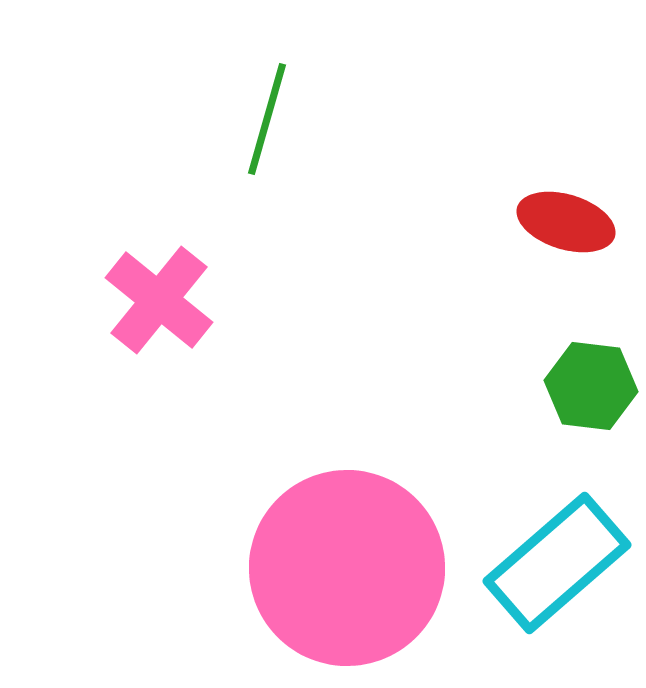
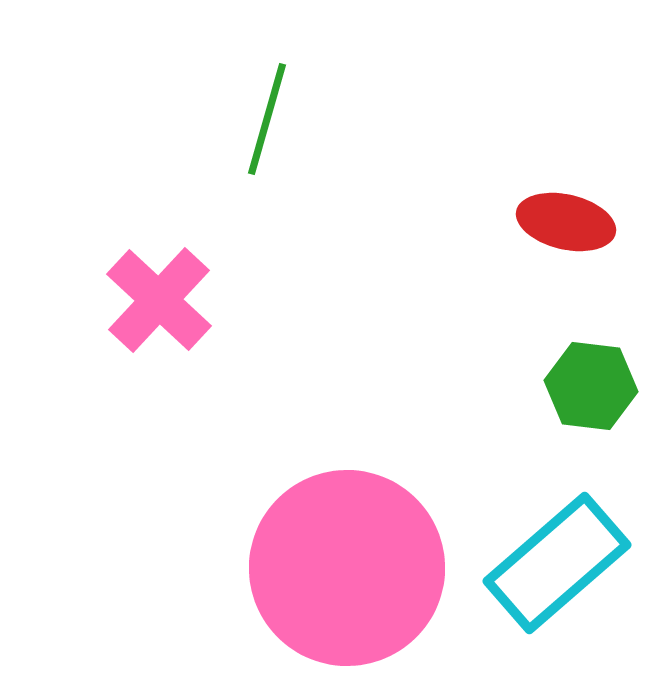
red ellipse: rotated 4 degrees counterclockwise
pink cross: rotated 4 degrees clockwise
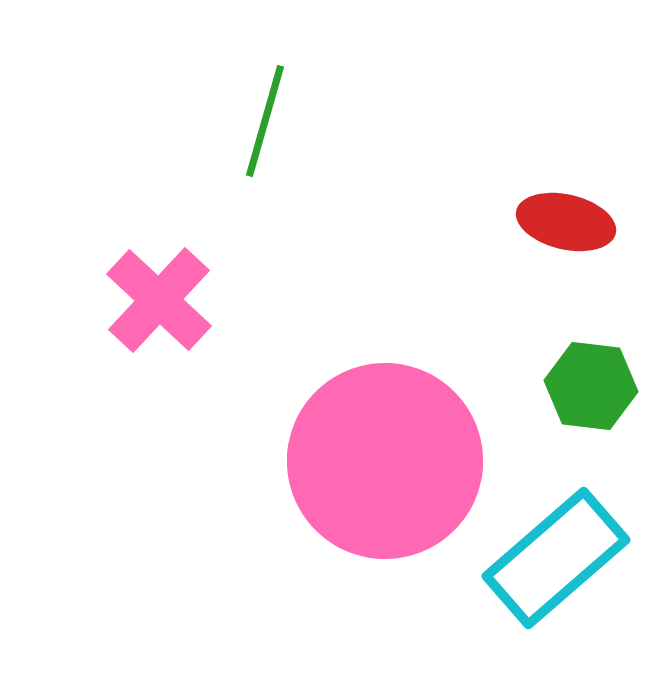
green line: moved 2 px left, 2 px down
cyan rectangle: moved 1 px left, 5 px up
pink circle: moved 38 px right, 107 px up
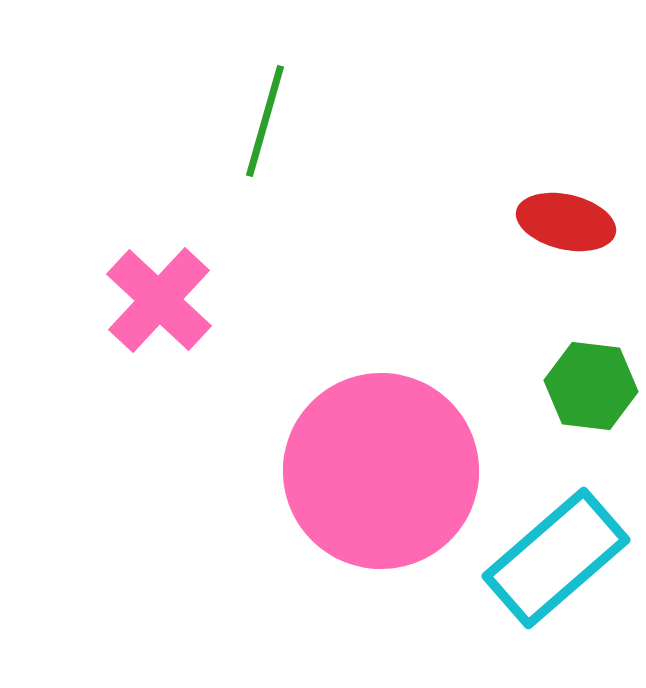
pink circle: moved 4 px left, 10 px down
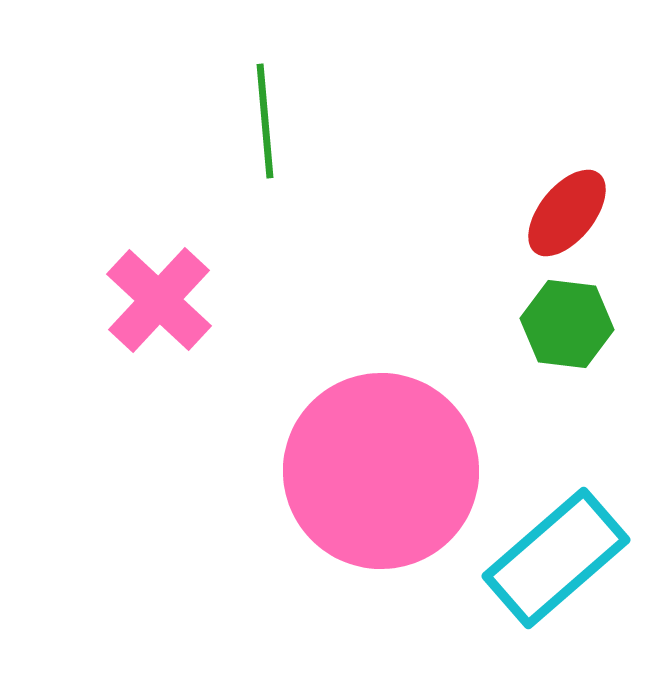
green line: rotated 21 degrees counterclockwise
red ellipse: moved 1 px right, 9 px up; rotated 64 degrees counterclockwise
green hexagon: moved 24 px left, 62 px up
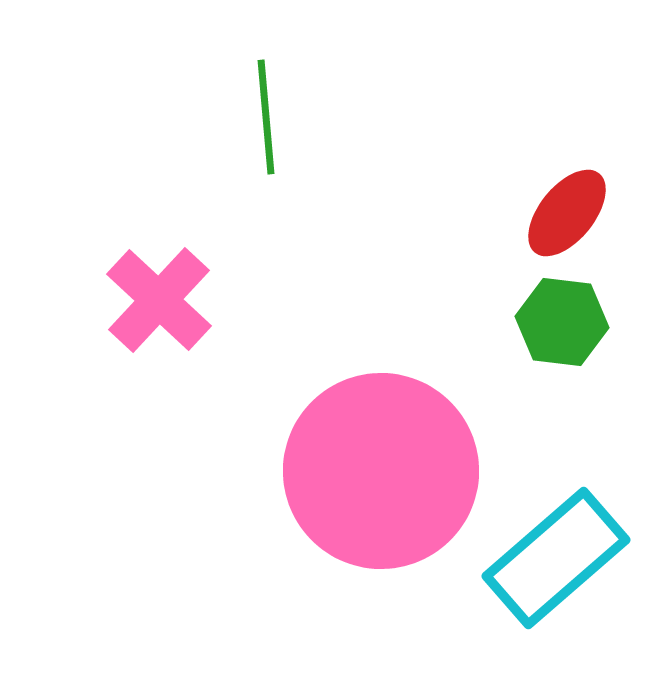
green line: moved 1 px right, 4 px up
green hexagon: moved 5 px left, 2 px up
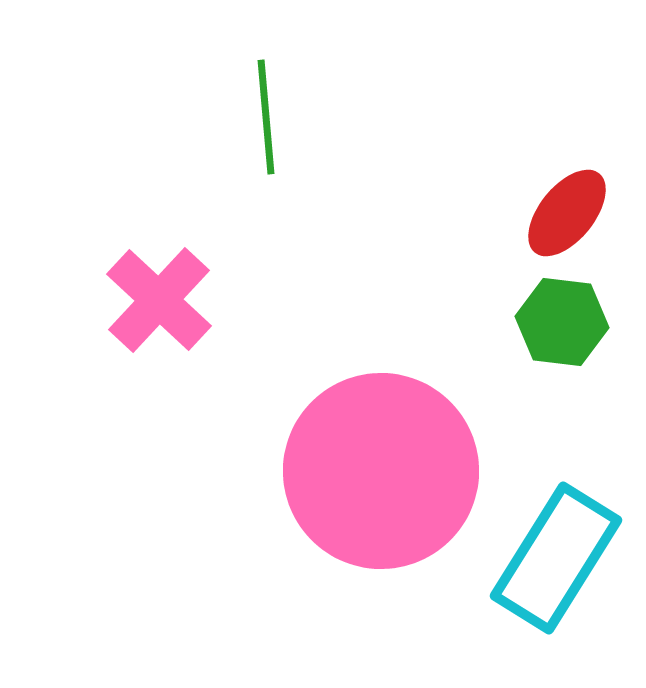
cyan rectangle: rotated 17 degrees counterclockwise
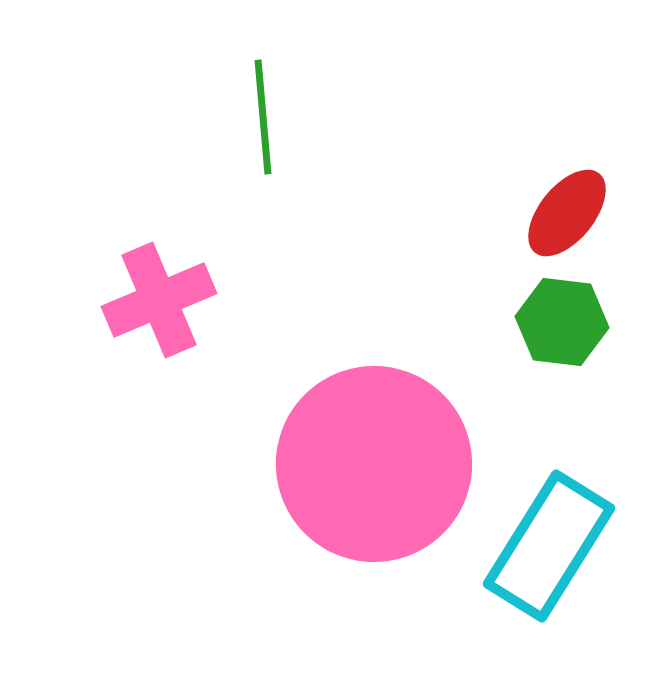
green line: moved 3 px left
pink cross: rotated 24 degrees clockwise
pink circle: moved 7 px left, 7 px up
cyan rectangle: moved 7 px left, 12 px up
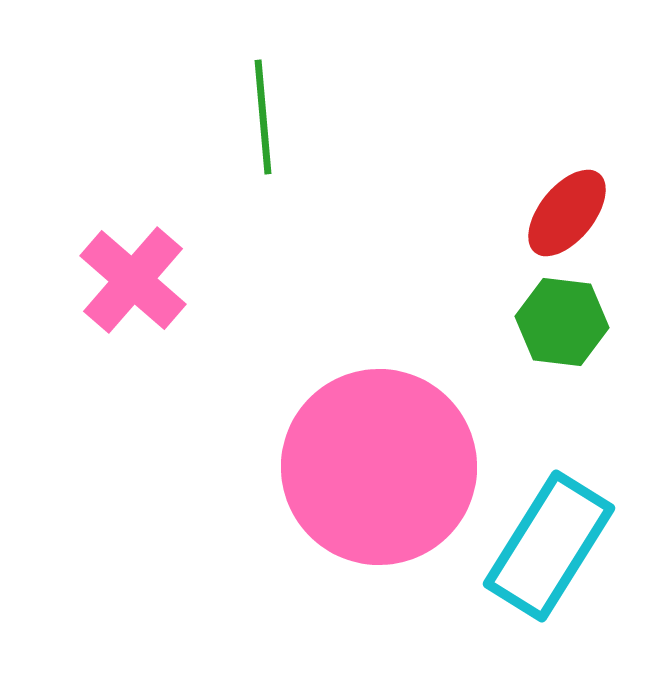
pink cross: moved 26 px left, 20 px up; rotated 26 degrees counterclockwise
pink circle: moved 5 px right, 3 px down
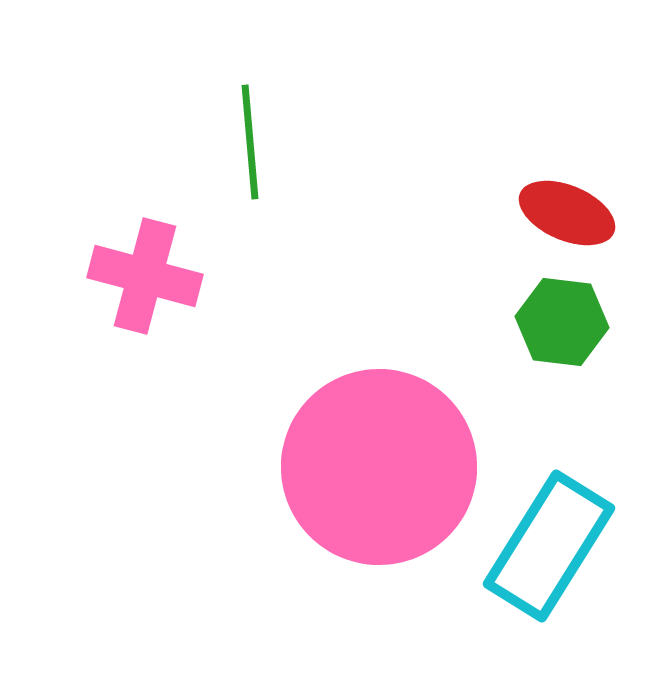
green line: moved 13 px left, 25 px down
red ellipse: rotated 74 degrees clockwise
pink cross: moved 12 px right, 4 px up; rotated 26 degrees counterclockwise
